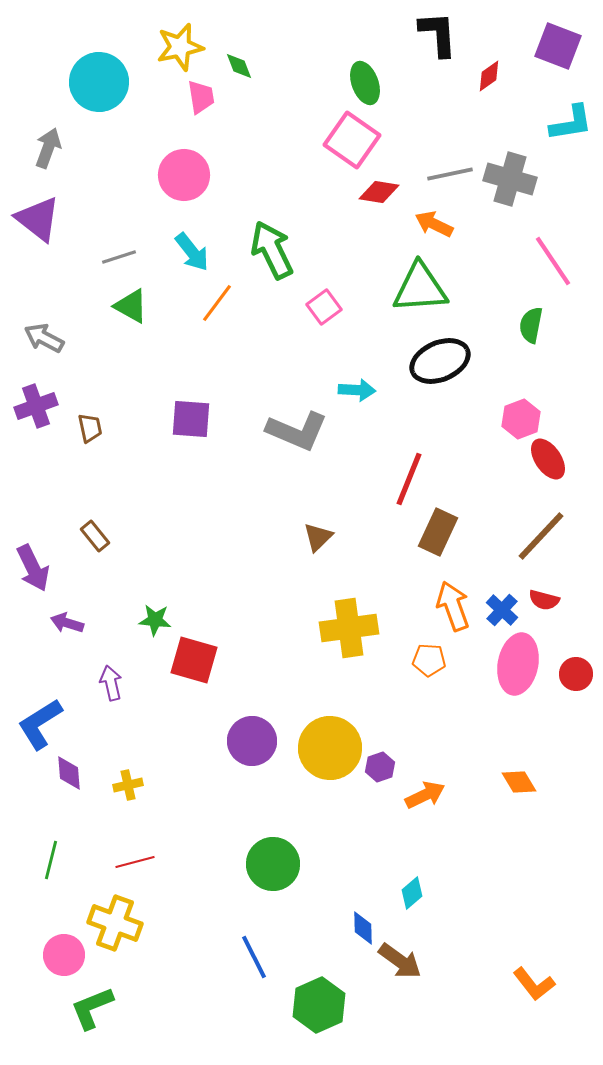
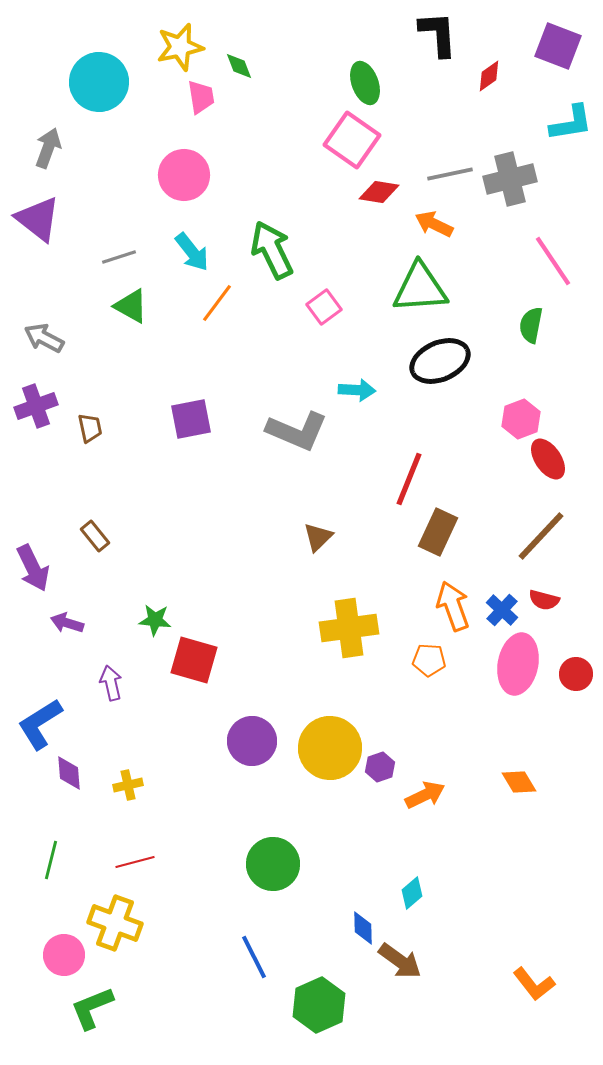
gray cross at (510, 179): rotated 30 degrees counterclockwise
purple square at (191, 419): rotated 15 degrees counterclockwise
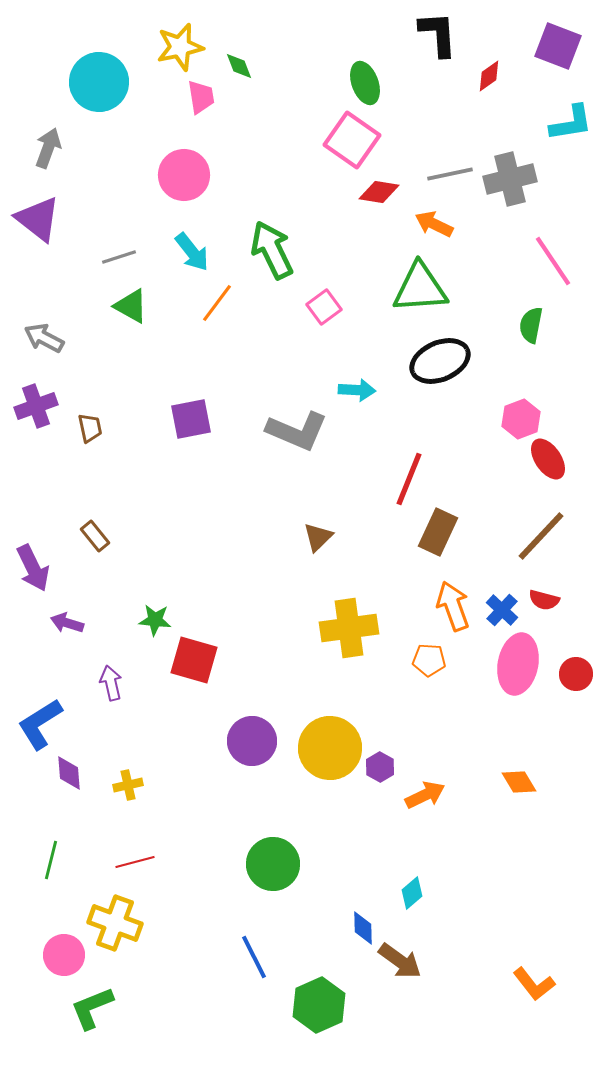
purple hexagon at (380, 767): rotated 12 degrees counterclockwise
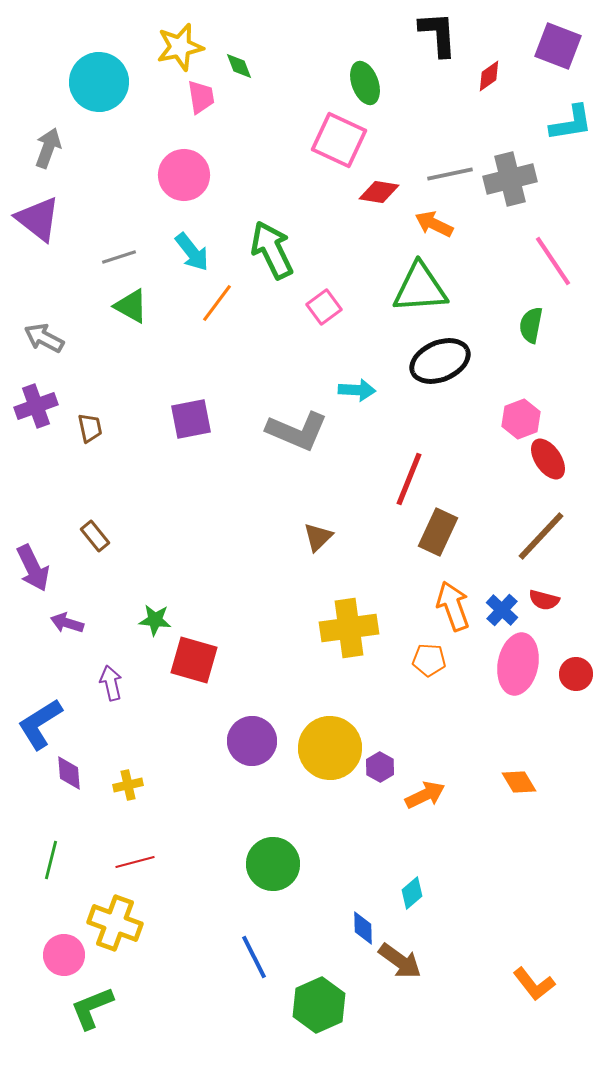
pink square at (352, 140): moved 13 px left; rotated 10 degrees counterclockwise
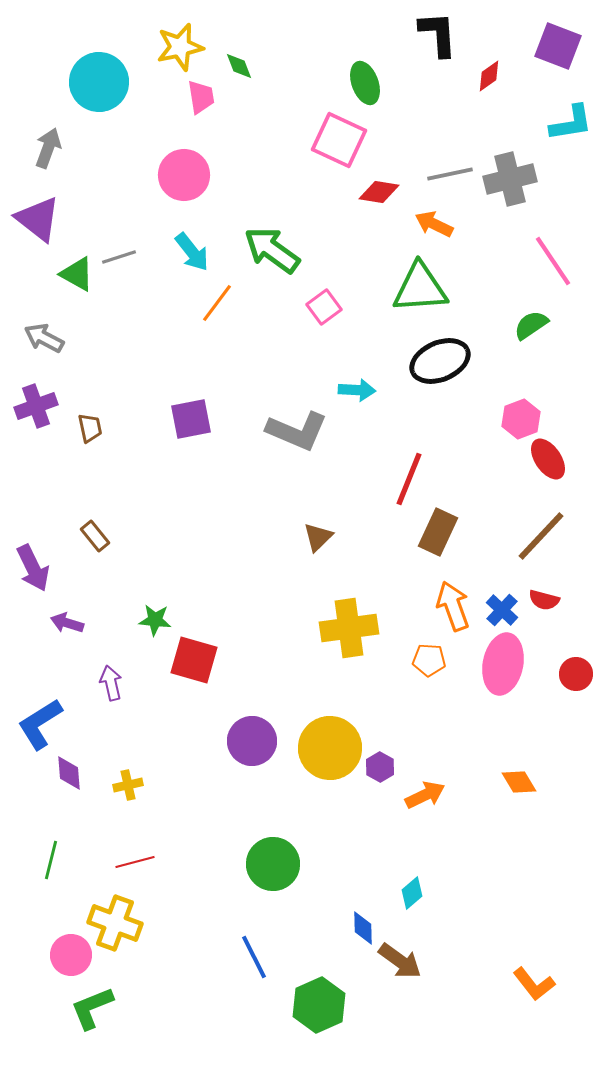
green arrow at (272, 250): rotated 28 degrees counterclockwise
green triangle at (131, 306): moved 54 px left, 32 px up
green semicircle at (531, 325): rotated 45 degrees clockwise
pink ellipse at (518, 664): moved 15 px left
pink circle at (64, 955): moved 7 px right
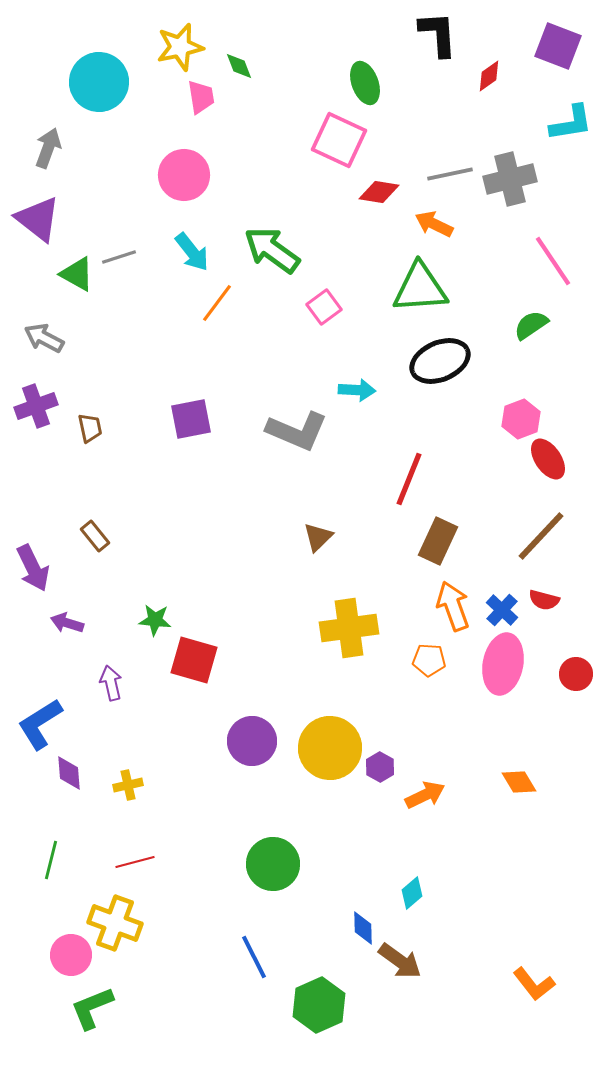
brown rectangle at (438, 532): moved 9 px down
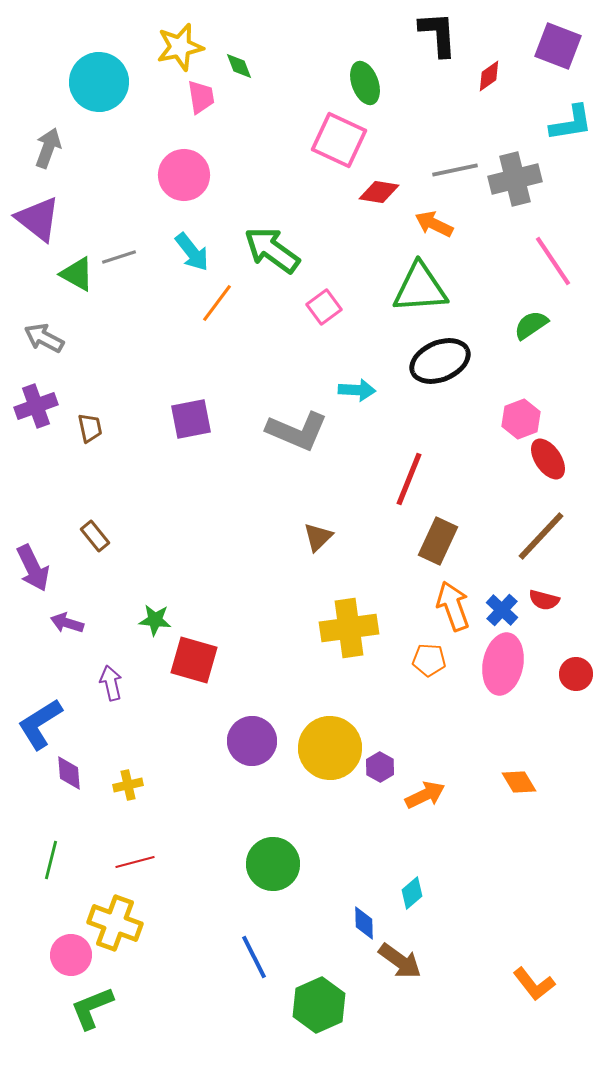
gray line at (450, 174): moved 5 px right, 4 px up
gray cross at (510, 179): moved 5 px right
blue diamond at (363, 928): moved 1 px right, 5 px up
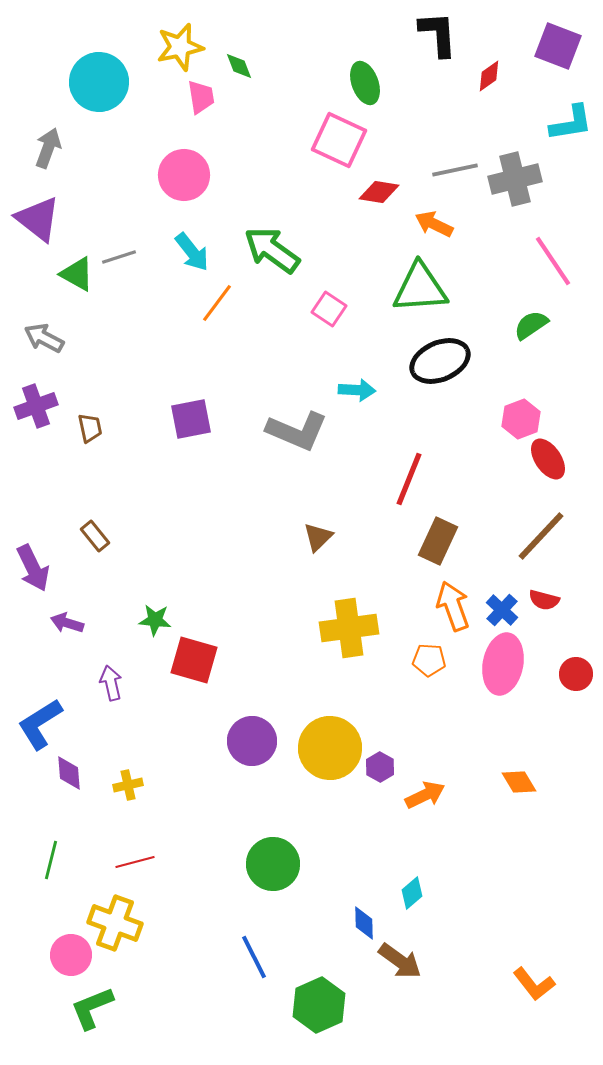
pink square at (324, 307): moved 5 px right, 2 px down; rotated 20 degrees counterclockwise
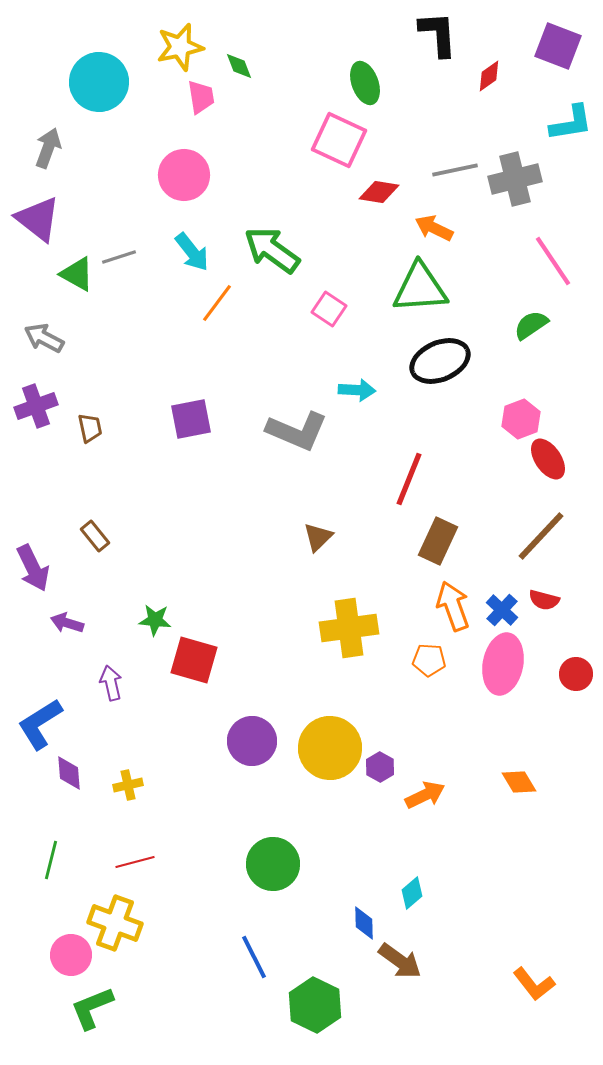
orange arrow at (434, 224): moved 4 px down
green hexagon at (319, 1005): moved 4 px left; rotated 10 degrees counterclockwise
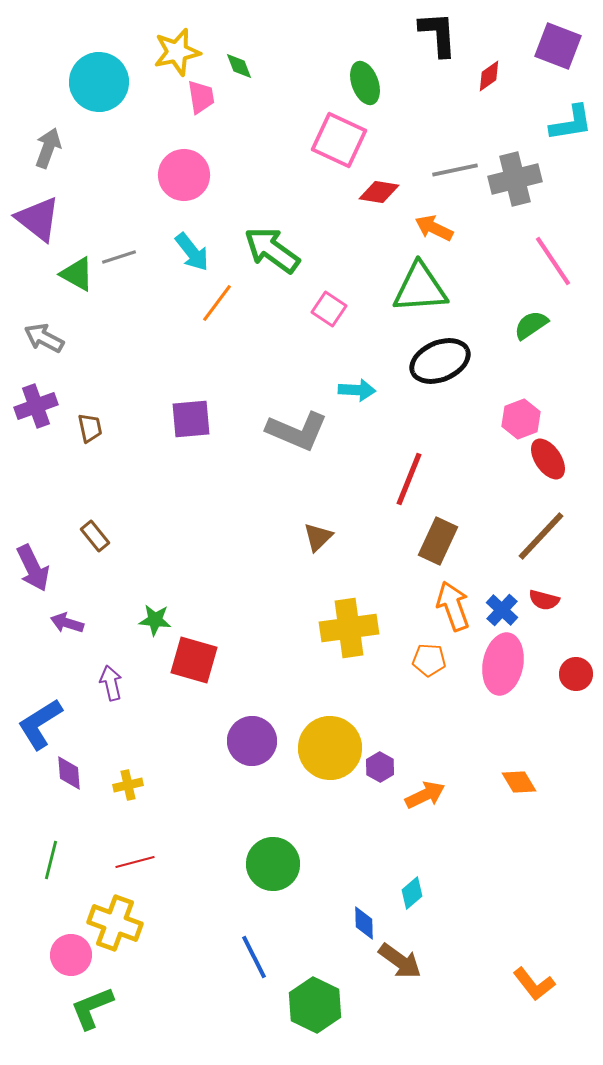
yellow star at (180, 47): moved 3 px left, 5 px down
purple square at (191, 419): rotated 6 degrees clockwise
